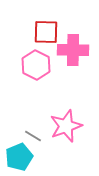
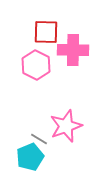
gray line: moved 6 px right, 3 px down
cyan pentagon: moved 11 px right
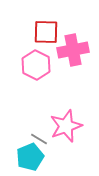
pink cross: rotated 12 degrees counterclockwise
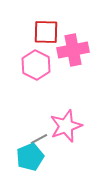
gray line: rotated 60 degrees counterclockwise
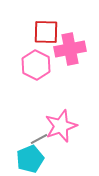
pink cross: moved 3 px left, 1 px up
pink star: moved 5 px left
cyan pentagon: moved 2 px down
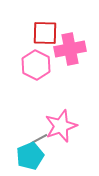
red square: moved 1 px left, 1 px down
cyan pentagon: moved 3 px up
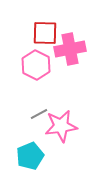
pink star: rotated 12 degrees clockwise
gray line: moved 25 px up
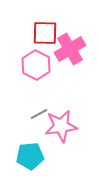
pink cross: rotated 20 degrees counterclockwise
cyan pentagon: rotated 16 degrees clockwise
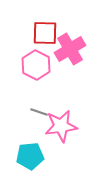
gray line: moved 2 px up; rotated 48 degrees clockwise
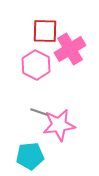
red square: moved 2 px up
pink star: moved 2 px left, 1 px up
